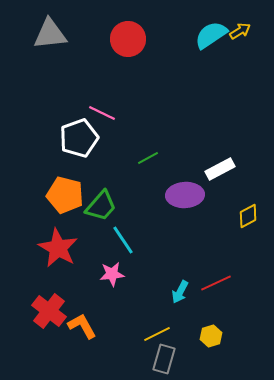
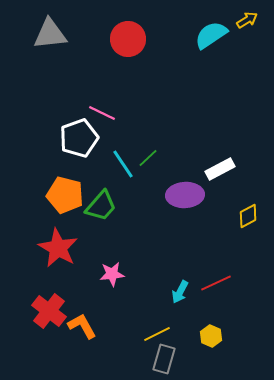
yellow arrow: moved 7 px right, 11 px up
green line: rotated 15 degrees counterclockwise
cyan line: moved 76 px up
yellow hexagon: rotated 20 degrees counterclockwise
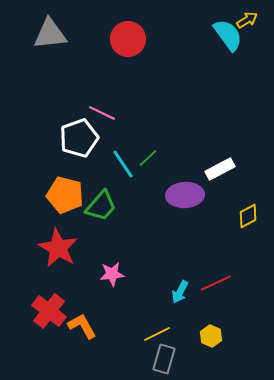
cyan semicircle: moved 17 px right; rotated 88 degrees clockwise
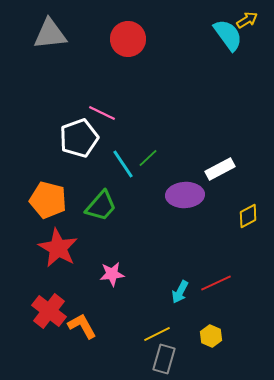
orange pentagon: moved 17 px left, 5 px down
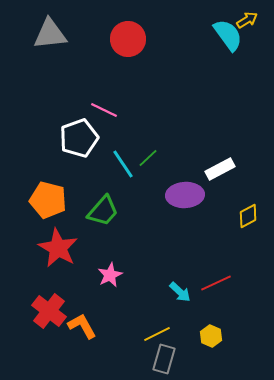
pink line: moved 2 px right, 3 px up
green trapezoid: moved 2 px right, 5 px down
pink star: moved 2 px left, 1 px down; rotated 20 degrees counterclockwise
cyan arrow: rotated 75 degrees counterclockwise
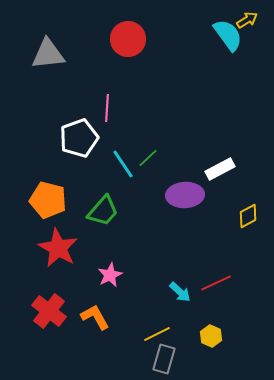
gray triangle: moved 2 px left, 20 px down
pink line: moved 3 px right, 2 px up; rotated 68 degrees clockwise
orange L-shape: moved 13 px right, 9 px up
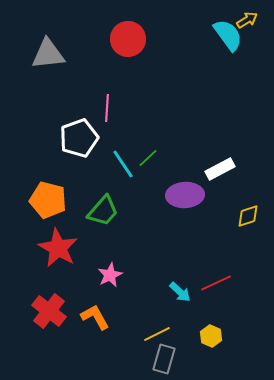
yellow diamond: rotated 10 degrees clockwise
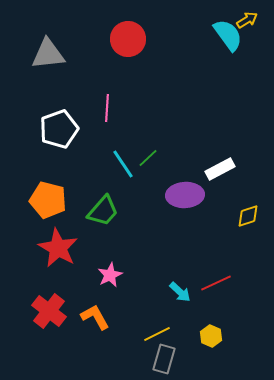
white pentagon: moved 20 px left, 9 px up
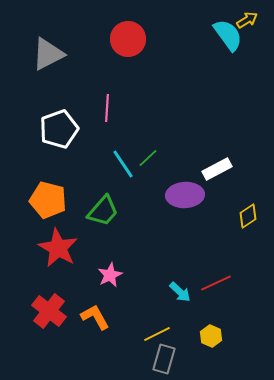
gray triangle: rotated 21 degrees counterclockwise
white rectangle: moved 3 px left
yellow diamond: rotated 15 degrees counterclockwise
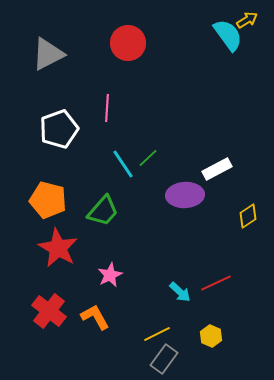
red circle: moved 4 px down
gray rectangle: rotated 20 degrees clockwise
